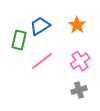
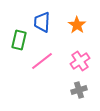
blue trapezoid: moved 2 px right, 4 px up; rotated 55 degrees counterclockwise
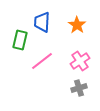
green rectangle: moved 1 px right
gray cross: moved 2 px up
